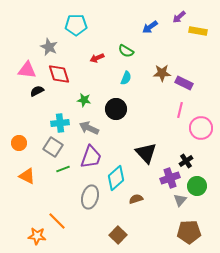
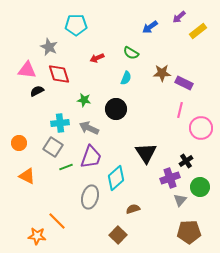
yellow rectangle: rotated 48 degrees counterclockwise
green semicircle: moved 5 px right, 2 px down
black triangle: rotated 10 degrees clockwise
green line: moved 3 px right, 2 px up
green circle: moved 3 px right, 1 px down
brown semicircle: moved 3 px left, 10 px down
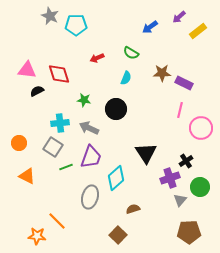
gray star: moved 1 px right, 31 px up
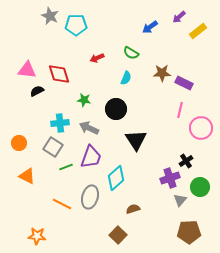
black triangle: moved 10 px left, 13 px up
orange line: moved 5 px right, 17 px up; rotated 18 degrees counterclockwise
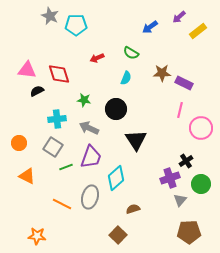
cyan cross: moved 3 px left, 4 px up
green circle: moved 1 px right, 3 px up
